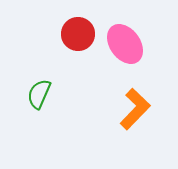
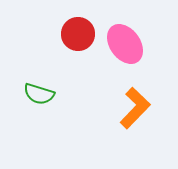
green semicircle: rotated 96 degrees counterclockwise
orange L-shape: moved 1 px up
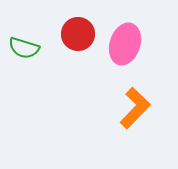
pink ellipse: rotated 54 degrees clockwise
green semicircle: moved 15 px left, 46 px up
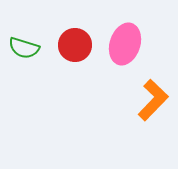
red circle: moved 3 px left, 11 px down
orange L-shape: moved 18 px right, 8 px up
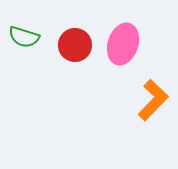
pink ellipse: moved 2 px left
green semicircle: moved 11 px up
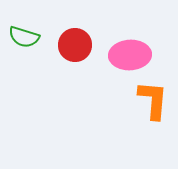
pink ellipse: moved 7 px right, 11 px down; rotated 69 degrees clockwise
orange L-shape: rotated 39 degrees counterclockwise
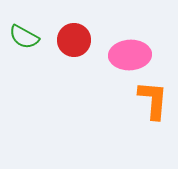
green semicircle: rotated 12 degrees clockwise
red circle: moved 1 px left, 5 px up
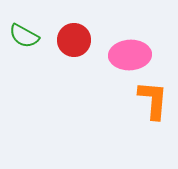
green semicircle: moved 1 px up
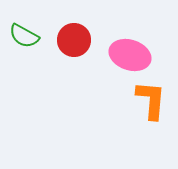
pink ellipse: rotated 21 degrees clockwise
orange L-shape: moved 2 px left
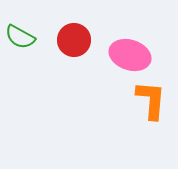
green semicircle: moved 4 px left, 1 px down
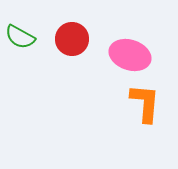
red circle: moved 2 px left, 1 px up
orange L-shape: moved 6 px left, 3 px down
